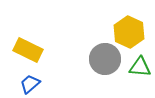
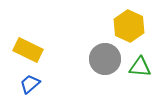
yellow hexagon: moved 6 px up
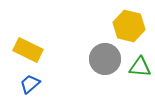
yellow hexagon: rotated 12 degrees counterclockwise
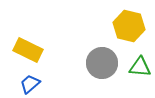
gray circle: moved 3 px left, 4 px down
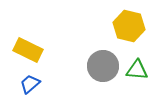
gray circle: moved 1 px right, 3 px down
green triangle: moved 3 px left, 3 px down
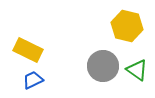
yellow hexagon: moved 2 px left
green triangle: rotated 30 degrees clockwise
blue trapezoid: moved 3 px right, 4 px up; rotated 15 degrees clockwise
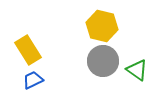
yellow hexagon: moved 25 px left
yellow rectangle: rotated 32 degrees clockwise
gray circle: moved 5 px up
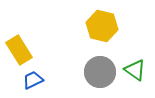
yellow rectangle: moved 9 px left
gray circle: moved 3 px left, 11 px down
green triangle: moved 2 px left
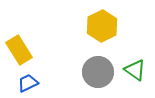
yellow hexagon: rotated 20 degrees clockwise
gray circle: moved 2 px left
blue trapezoid: moved 5 px left, 3 px down
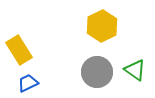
gray circle: moved 1 px left
